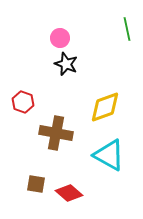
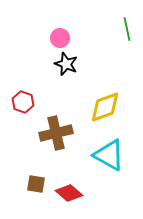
brown cross: rotated 24 degrees counterclockwise
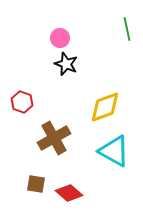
red hexagon: moved 1 px left
brown cross: moved 2 px left, 5 px down; rotated 16 degrees counterclockwise
cyan triangle: moved 5 px right, 4 px up
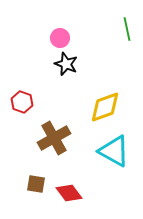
red diamond: rotated 12 degrees clockwise
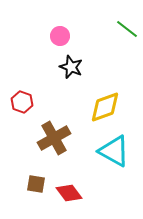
green line: rotated 40 degrees counterclockwise
pink circle: moved 2 px up
black star: moved 5 px right, 3 px down
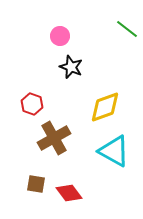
red hexagon: moved 10 px right, 2 px down
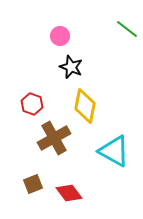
yellow diamond: moved 20 px left, 1 px up; rotated 60 degrees counterclockwise
brown square: moved 3 px left; rotated 30 degrees counterclockwise
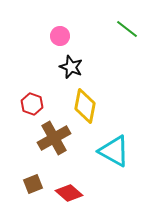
red diamond: rotated 12 degrees counterclockwise
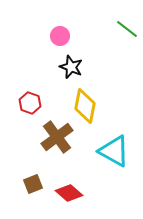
red hexagon: moved 2 px left, 1 px up
brown cross: moved 3 px right, 1 px up; rotated 8 degrees counterclockwise
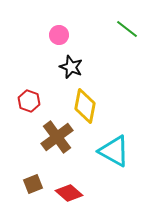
pink circle: moved 1 px left, 1 px up
red hexagon: moved 1 px left, 2 px up
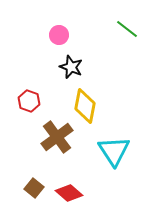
cyan triangle: rotated 28 degrees clockwise
brown square: moved 1 px right, 4 px down; rotated 30 degrees counterclockwise
